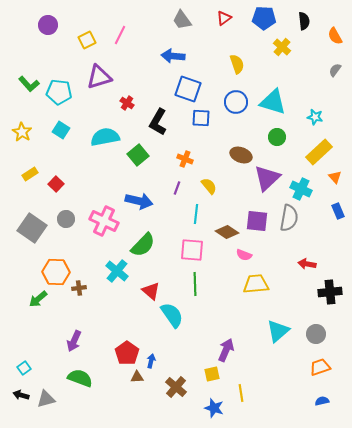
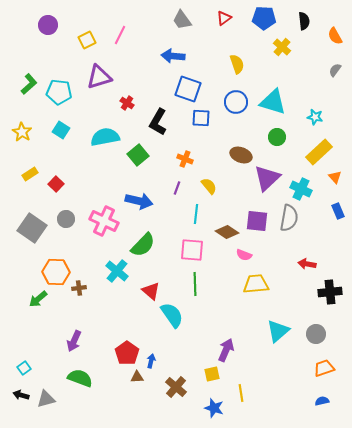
green L-shape at (29, 84): rotated 90 degrees counterclockwise
orange trapezoid at (320, 367): moved 4 px right, 1 px down
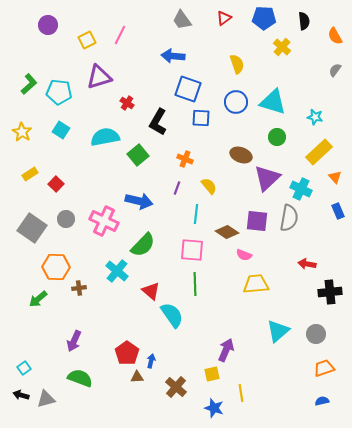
orange hexagon at (56, 272): moved 5 px up
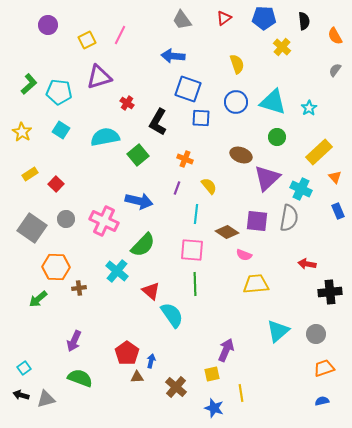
cyan star at (315, 117): moved 6 px left, 9 px up; rotated 28 degrees clockwise
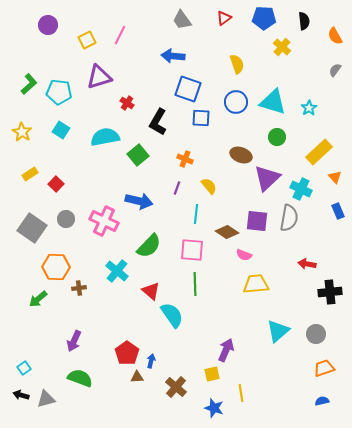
green semicircle at (143, 245): moved 6 px right, 1 px down
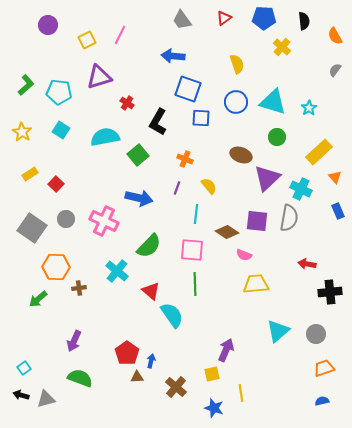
green L-shape at (29, 84): moved 3 px left, 1 px down
blue arrow at (139, 201): moved 3 px up
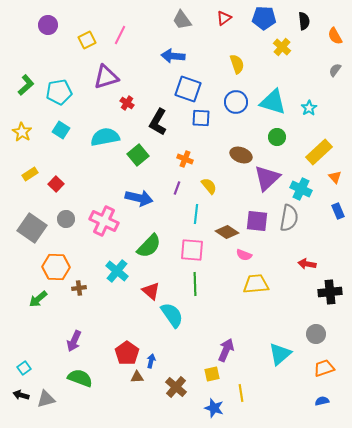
purple triangle at (99, 77): moved 7 px right
cyan pentagon at (59, 92): rotated 15 degrees counterclockwise
cyan triangle at (278, 331): moved 2 px right, 23 px down
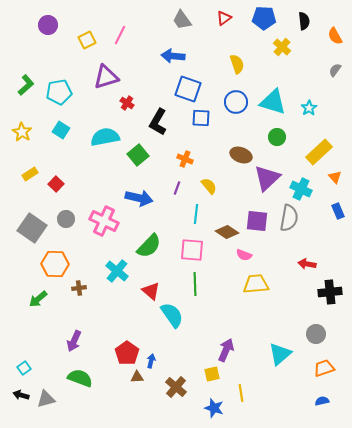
orange hexagon at (56, 267): moved 1 px left, 3 px up
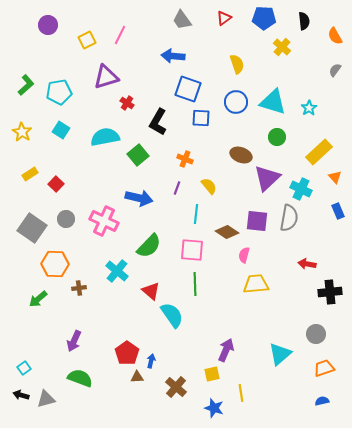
pink semicircle at (244, 255): rotated 84 degrees clockwise
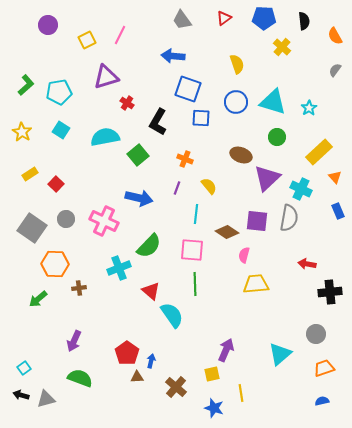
cyan cross at (117, 271): moved 2 px right, 3 px up; rotated 30 degrees clockwise
